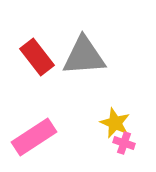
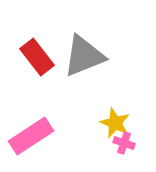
gray triangle: rotated 18 degrees counterclockwise
pink rectangle: moved 3 px left, 1 px up
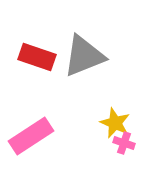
red rectangle: rotated 33 degrees counterclockwise
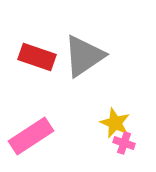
gray triangle: rotated 12 degrees counterclockwise
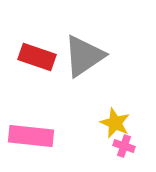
pink rectangle: rotated 39 degrees clockwise
pink cross: moved 3 px down
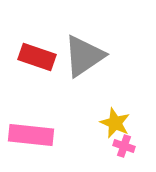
pink rectangle: moved 1 px up
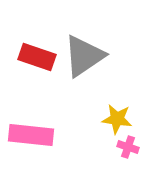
yellow star: moved 2 px right, 4 px up; rotated 16 degrees counterclockwise
pink cross: moved 4 px right, 1 px down
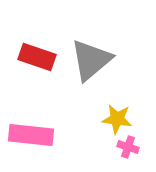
gray triangle: moved 7 px right, 4 px down; rotated 6 degrees counterclockwise
